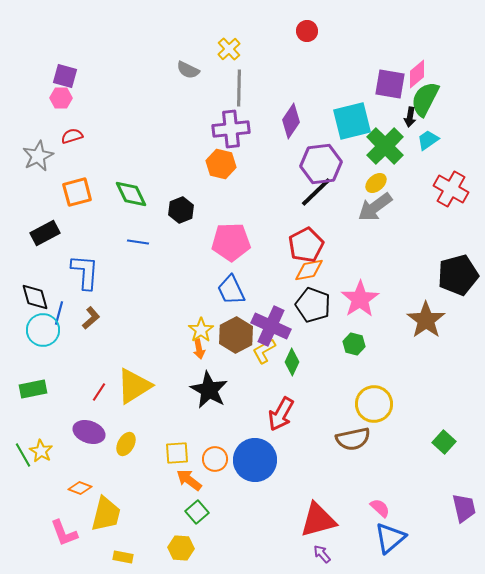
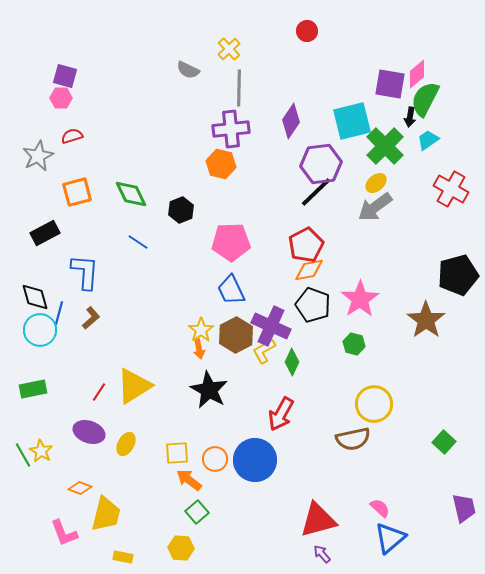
blue line at (138, 242): rotated 25 degrees clockwise
cyan circle at (43, 330): moved 3 px left
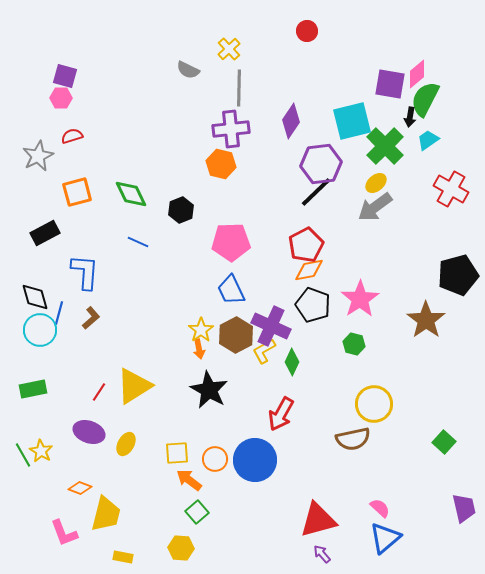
blue line at (138, 242): rotated 10 degrees counterclockwise
blue triangle at (390, 538): moved 5 px left
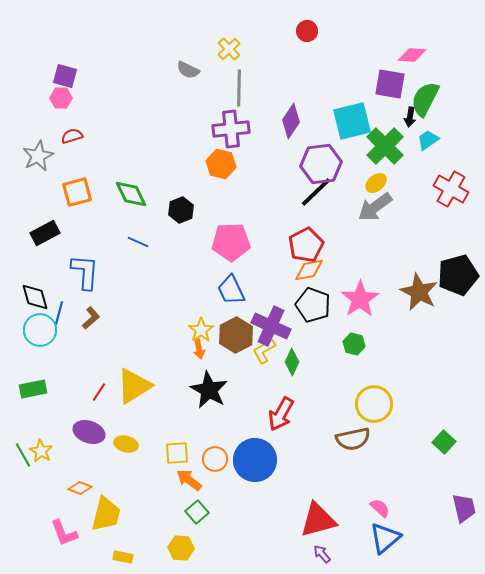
pink diamond at (417, 74): moved 5 px left, 19 px up; rotated 44 degrees clockwise
brown star at (426, 320): moved 7 px left, 28 px up; rotated 9 degrees counterclockwise
yellow ellipse at (126, 444): rotated 75 degrees clockwise
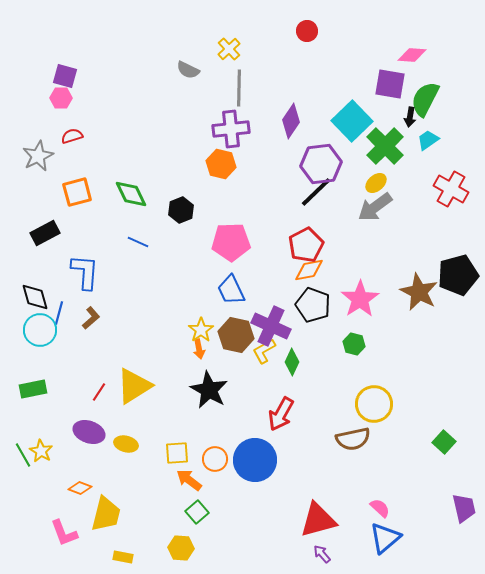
cyan square at (352, 121): rotated 30 degrees counterclockwise
brown hexagon at (236, 335): rotated 20 degrees counterclockwise
